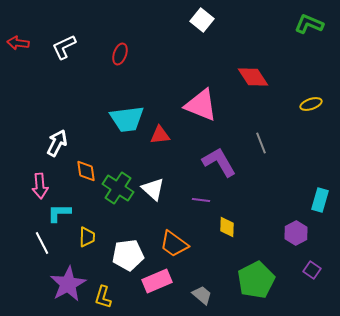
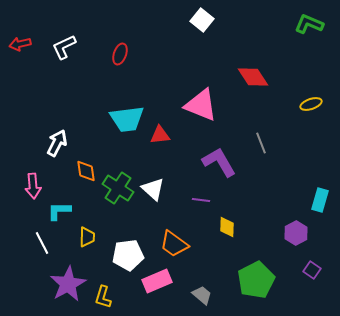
red arrow: moved 2 px right, 1 px down; rotated 20 degrees counterclockwise
pink arrow: moved 7 px left
cyan L-shape: moved 2 px up
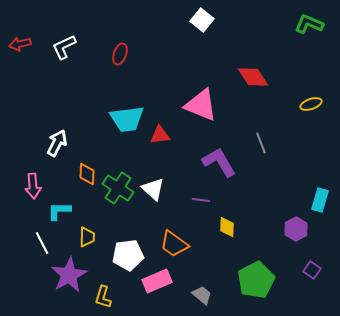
orange diamond: moved 1 px right, 3 px down; rotated 10 degrees clockwise
purple hexagon: moved 4 px up
purple star: moved 1 px right, 9 px up
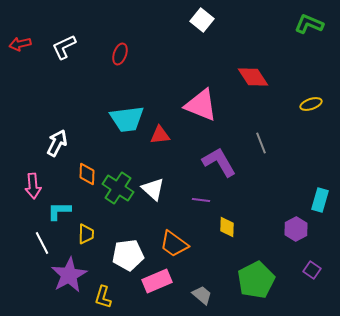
yellow trapezoid: moved 1 px left, 3 px up
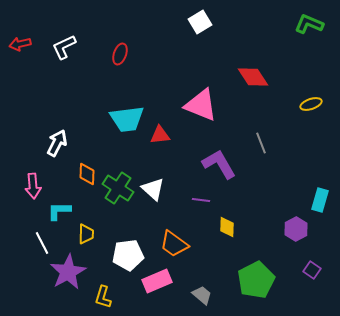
white square: moved 2 px left, 2 px down; rotated 20 degrees clockwise
purple L-shape: moved 2 px down
purple star: moved 1 px left, 3 px up
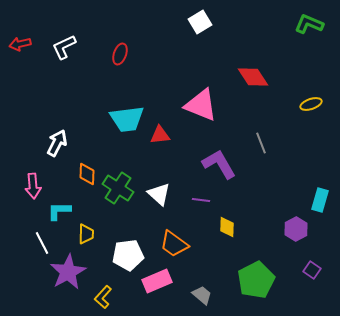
white triangle: moved 6 px right, 5 px down
yellow L-shape: rotated 25 degrees clockwise
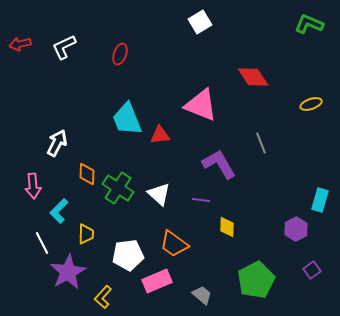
cyan trapezoid: rotated 75 degrees clockwise
cyan L-shape: rotated 45 degrees counterclockwise
purple square: rotated 18 degrees clockwise
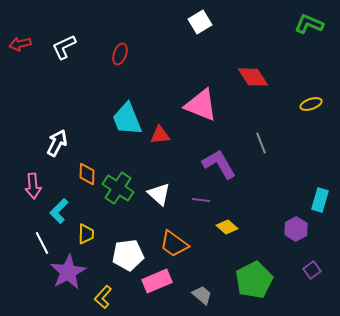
yellow diamond: rotated 50 degrees counterclockwise
green pentagon: moved 2 px left
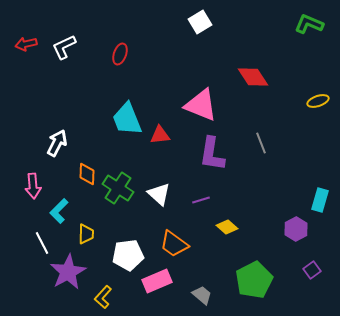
red arrow: moved 6 px right
yellow ellipse: moved 7 px right, 3 px up
purple L-shape: moved 7 px left, 10 px up; rotated 141 degrees counterclockwise
purple line: rotated 24 degrees counterclockwise
